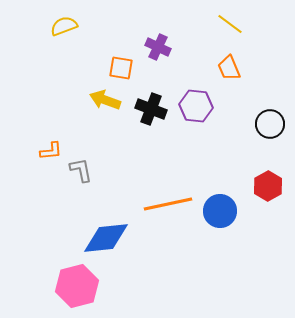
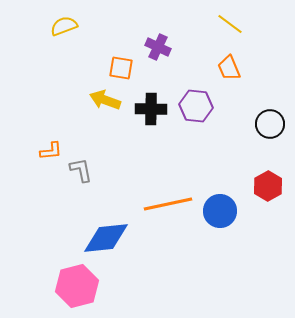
black cross: rotated 20 degrees counterclockwise
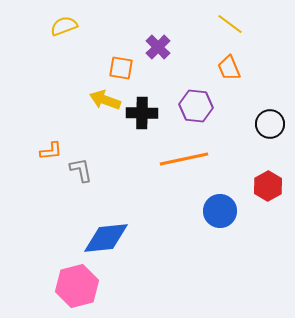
purple cross: rotated 20 degrees clockwise
black cross: moved 9 px left, 4 px down
orange line: moved 16 px right, 45 px up
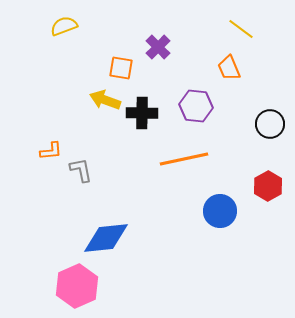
yellow line: moved 11 px right, 5 px down
pink hexagon: rotated 9 degrees counterclockwise
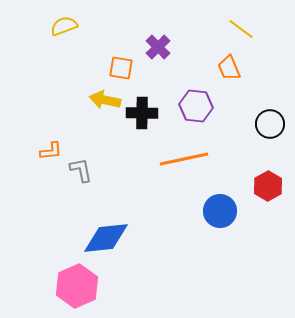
yellow arrow: rotated 8 degrees counterclockwise
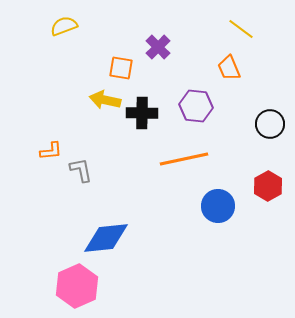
blue circle: moved 2 px left, 5 px up
